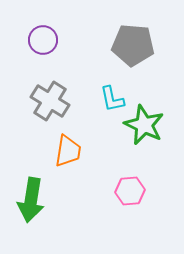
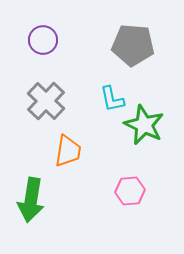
gray cross: moved 4 px left; rotated 12 degrees clockwise
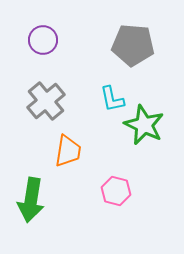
gray cross: rotated 6 degrees clockwise
pink hexagon: moved 14 px left; rotated 20 degrees clockwise
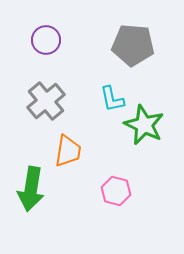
purple circle: moved 3 px right
green arrow: moved 11 px up
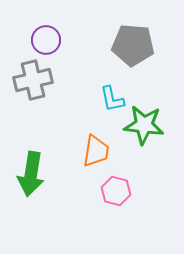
gray cross: moved 13 px left, 21 px up; rotated 27 degrees clockwise
green star: rotated 18 degrees counterclockwise
orange trapezoid: moved 28 px right
green arrow: moved 15 px up
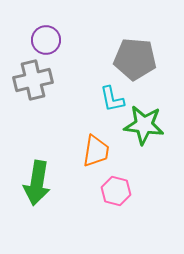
gray pentagon: moved 2 px right, 14 px down
green arrow: moved 6 px right, 9 px down
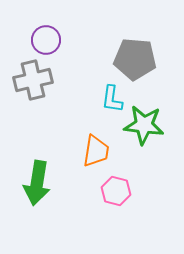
cyan L-shape: rotated 20 degrees clockwise
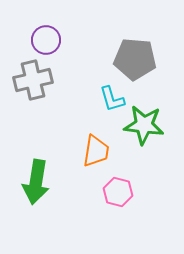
cyan L-shape: rotated 24 degrees counterclockwise
green arrow: moved 1 px left, 1 px up
pink hexagon: moved 2 px right, 1 px down
